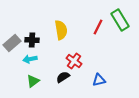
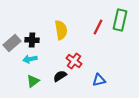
green rectangle: rotated 45 degrees clockwise
black semicircle: moved 3 px left, 1 px up
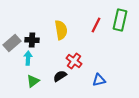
red line: moved 2 px left, 2 px up
cyan arrow: moved 2 px left, 1 px up; rotated 104 degrees clockwise
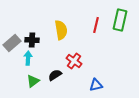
red line: rotated 14 degrees counterclockwise
black semicircle: moved 5 px left, 1 px up
blue triangle: moved 3 px left, 5 px down
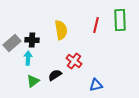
green rectangle: rotated 15 degrees counterclockwise
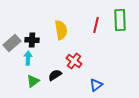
blue triangle: rotated 24 degrees counterclockwise
